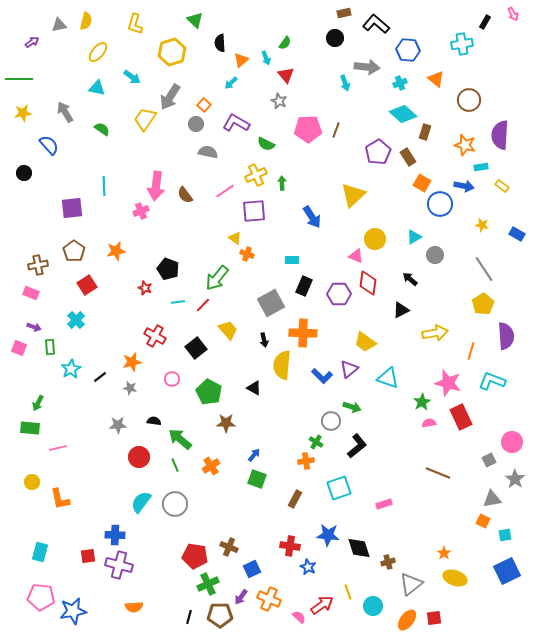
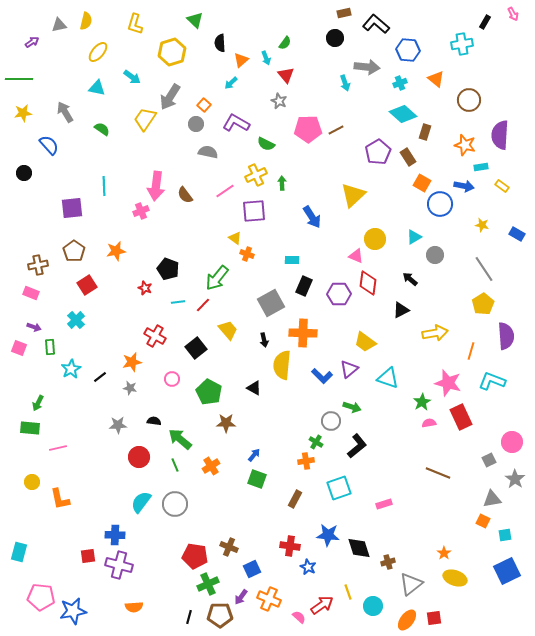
brown line at (336, 130): rotated 42 degrees clockwise
cyan rectangle at (40, 552): moved 21 px left
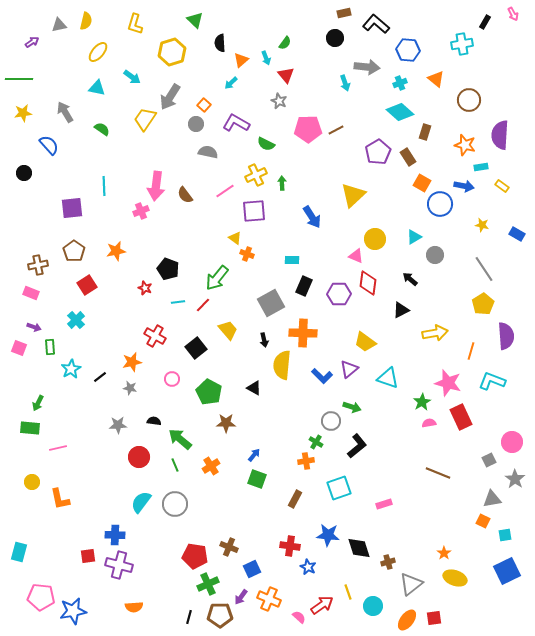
cyan diamond at (403, 114): moved 3 px left, 2 px up
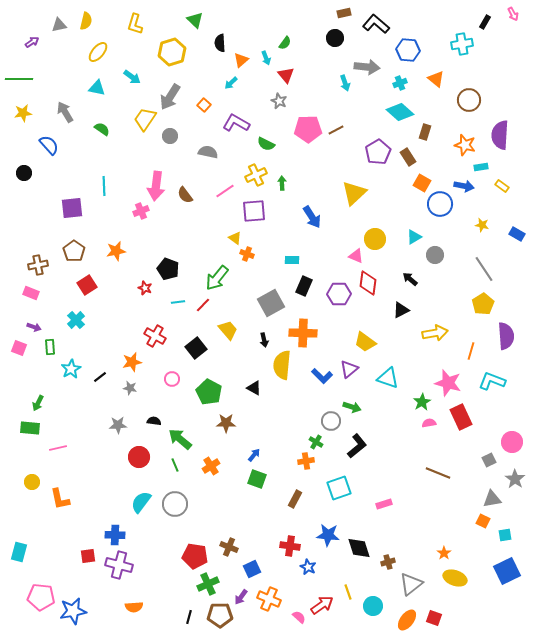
gray circle at (196, 124): moved 26 px left, 12 px down
yellow triangle at (353, 195): moved 1 px right, 2 px up
red square at (434, 618): rotated 28 degrees clockwise
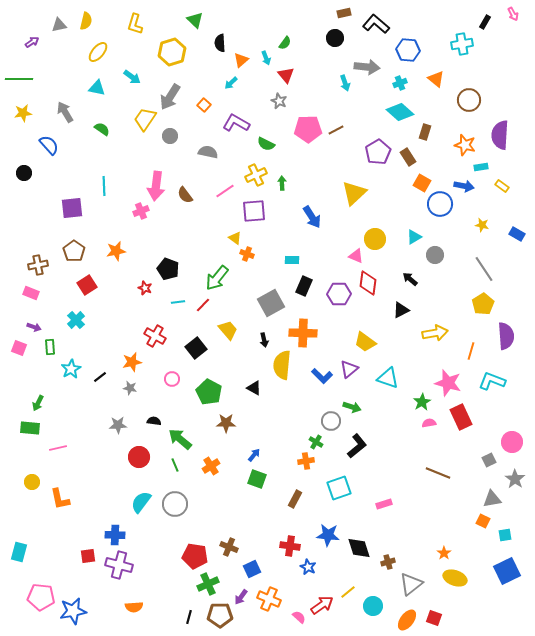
yellow line at (348, 592): rotated 70 degrees clockwise
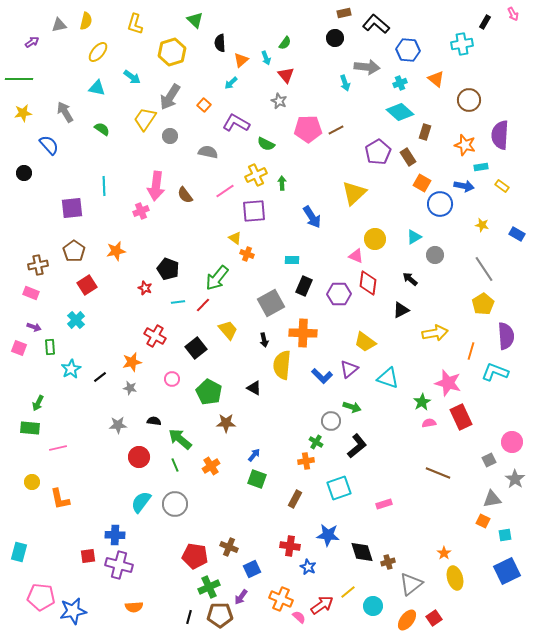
cyan L-shape at (492, 381): moved 3 px right, 9 px up
black diamond at (359, 548): moved 3 px right, 4 px down
yellow ellipse at (455, 578): rotated 55 degrees clockwise
green cross at (208, 584): moved 1 px right, 3 px down
orange cross at (269, 599): moved 12 px right
red square at (434, 618): rotated 35 degrees clockwise
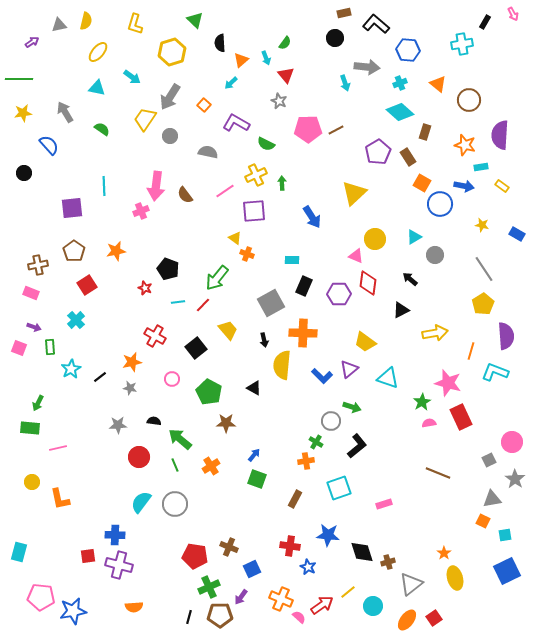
orange triangle at (436, 79): moved 2 px right, 5 px down
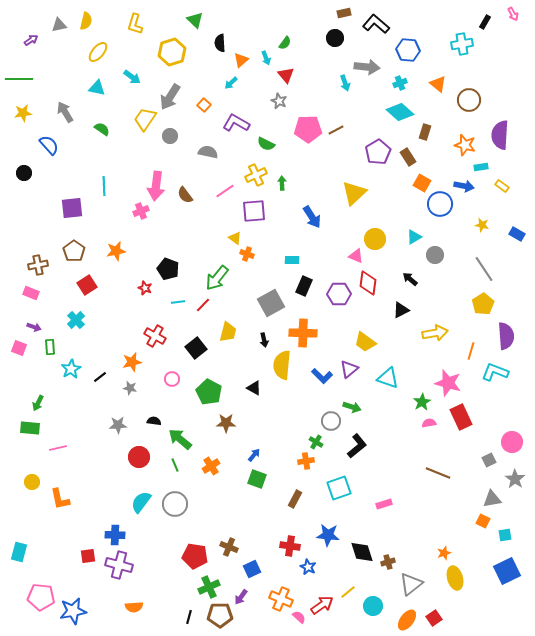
purple arrow at (32, 42): moved 1 px left, 2 px up
yellow trapezoid at (228, 330): moved 2 px down; rotated 55 degrees clockwise
orange star at (444, 553): rotated 16 degrees clockwise
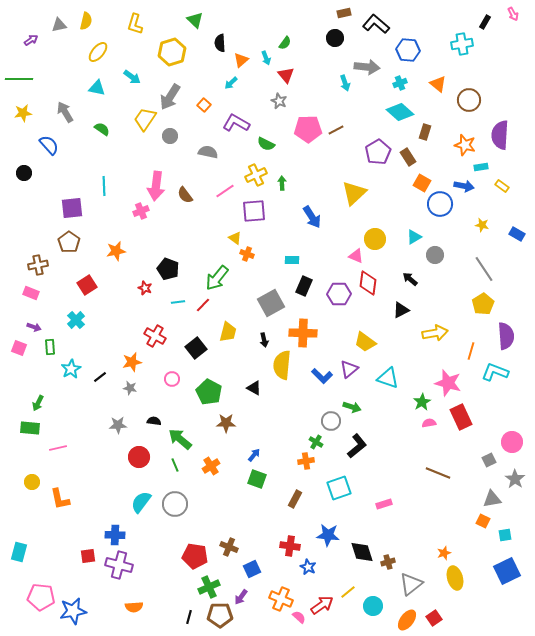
brown pentagon at (74, 251): moved 5 px left, 9 px up
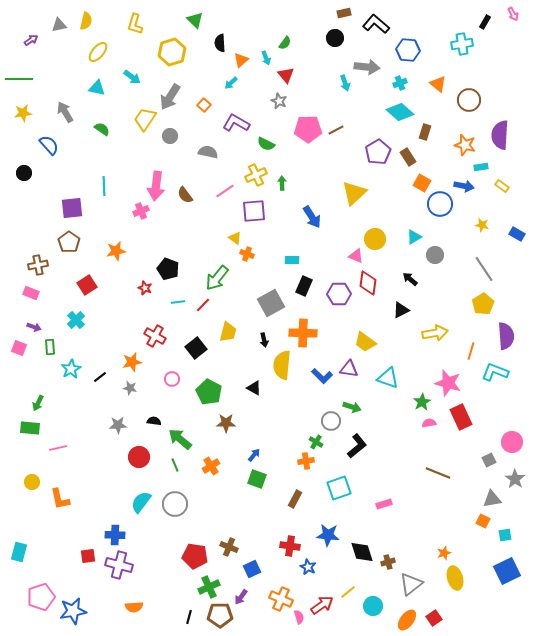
purple triangle at (349, 369): rotated 48 degrees clockwise
pink pentagon at (41, 597): rotated 24 degrees counterclockwise
pink semicircle at (299, 617): rotated 32 degrees clockwise
